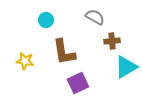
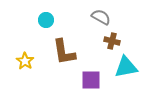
gray semicircle: moved 6 px right
brown cross: rotated 21 degrees clockwise
yellow star: rotated 24 degrees clockwise
cyan triangle: rotated 20 degrees clockwise
purple square: moved 13 px right, 3 px up; rotated 25 degrees clockwise
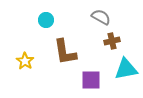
brown cross: rotated 28 degrees counterclockwise
brown L-shape: moved 1 px right
cyan triangle: moved 2 px down
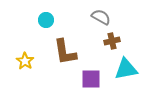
purple square: moved 1 px up
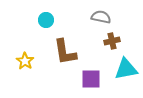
gray semicircle: rotated 18 degrees counterclockwise
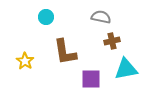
cyan circle: moved 3 px up
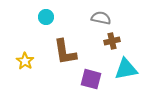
gray semicircle: moved 1 px down
purple square: rotated 15 degrees clockwise
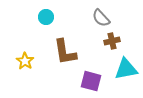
gray semicircle: rotated 144 degrees counterclockwise
purple square: moved 2 px down
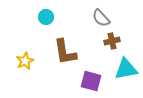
yellow star: rotated 12 degrees clockwise
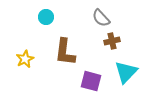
brown L-shape: rotated 16 degrees clockwise
yellow star: moved 2 px up
cyan triangle: moved 3 px down; rotated 35 degrees counterclockwise
